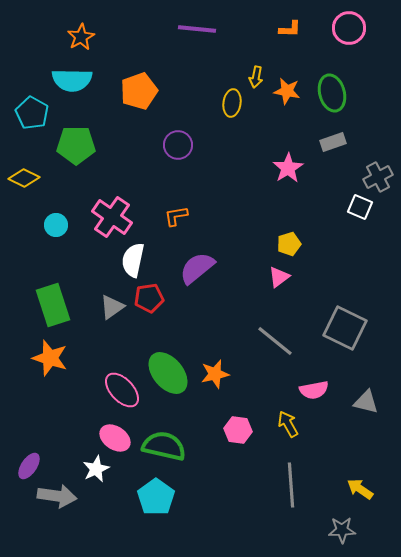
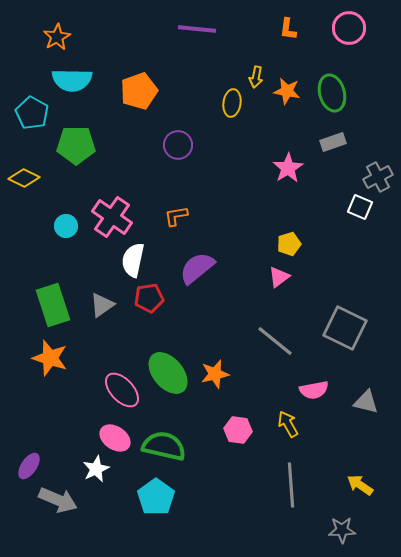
orange L-shape at (290, 29): moved 2 px left; rotated 95 degrees clockwise
orange star at (81, 37): moved 24 px left
cyan circle at (56, 225): moved 10 px right, 1 px down
gray triangle at (112, 307): moved 10 px left, 2 px up
yellow arrow at (360, 489): moved 4 px up
gray arrow at (57, 496): moved 1 px right, 4 px down; rotated 15 degrees clockwise
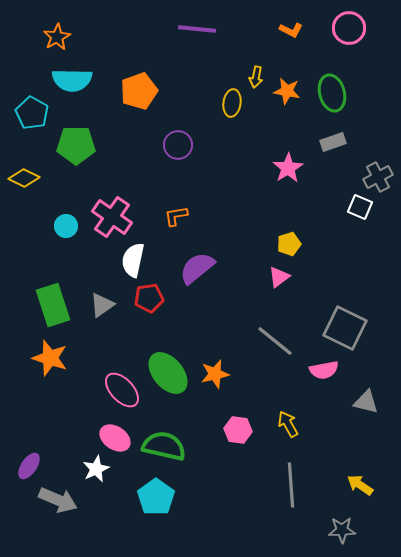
orange L-shape at (288, 29): moved 3 px right, 1 px down; rotated 70 degrees counterclockwise
pink semicircle at (314, 390): moved 10 px right, 20 px up
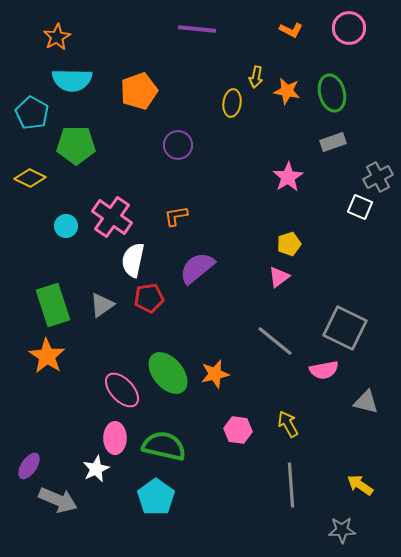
pink star at (288, 168): moved 9 px down
yellow diamond at (24, 178): moved 6 px right
orange star at (50, 358): moved 3 px left, 2 px up; rotated 15 degrees clockwise
pink ellipse at (115, 438): rotated 56 degrees clockwise
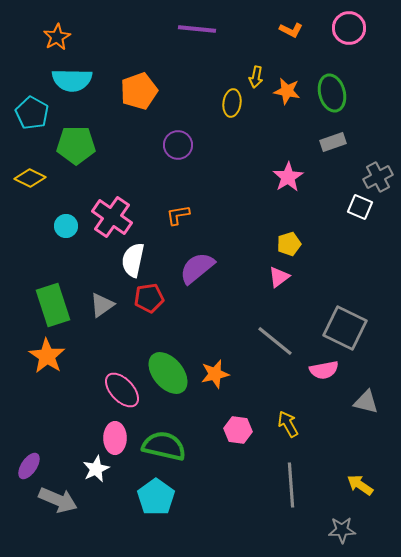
orange L-shape at (176, 216): moved 2 px right, 1 px up
